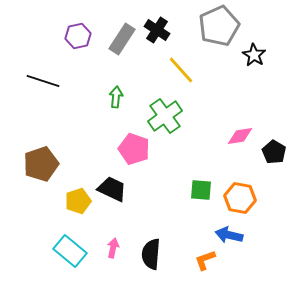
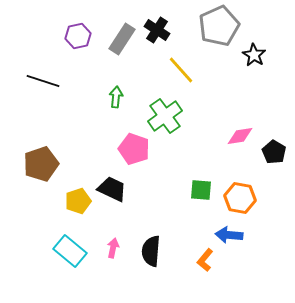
blue arrow: rotated 8 degrees counterclockwise
black semicircle: moved 3 px up
orange L-shape: rotated 30 degrees counterclockwise
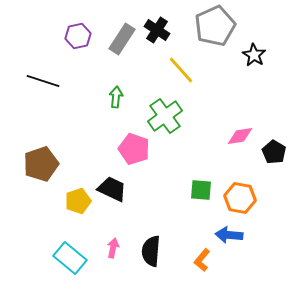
gray pentagon: moved 4 px left
cyan rectangle: moved 7 px down
orange L-shape: moved 3 px left
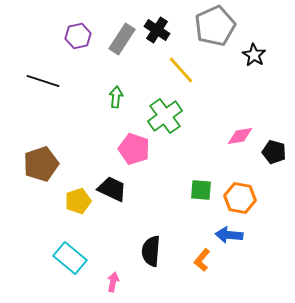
black pentagon: rotated 15 degrees counterclockwise
pink arrow: moved 34 px down
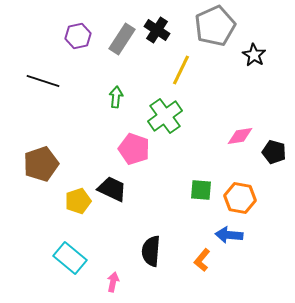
yellow line: rotated 68 degrees clockwise
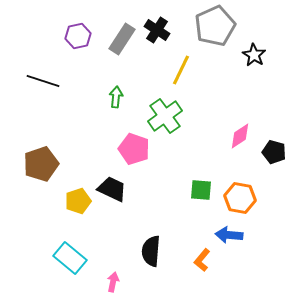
pink diamond: rotated 24 degrees counterclockwise
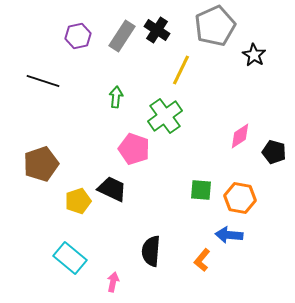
gray rectangle: moved 3 px up
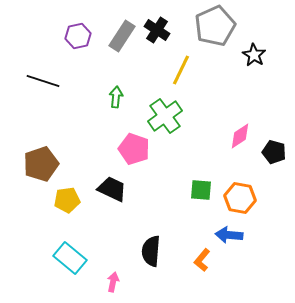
yellow pentagon: moved 11 px left, 1 px up; rotated 10 degrees clockwise
